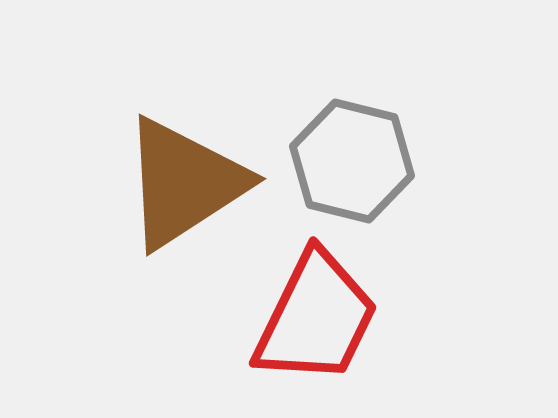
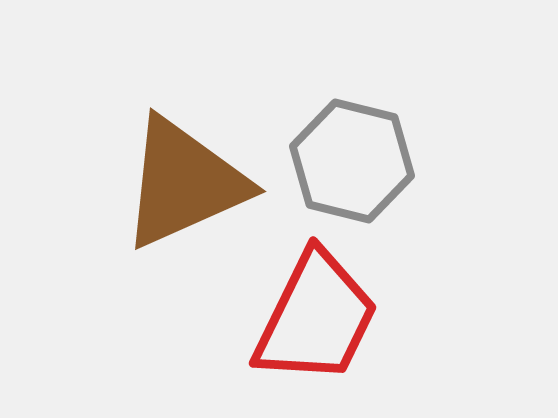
brown triangle: rotated 9 degrees clockwise
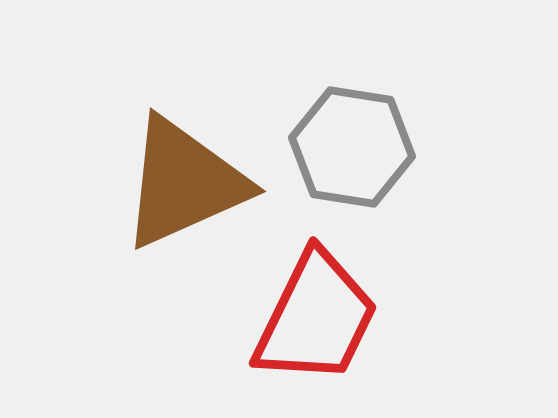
gray hexagon: moved 14 px up; rotated 5 degrees counterclockwise
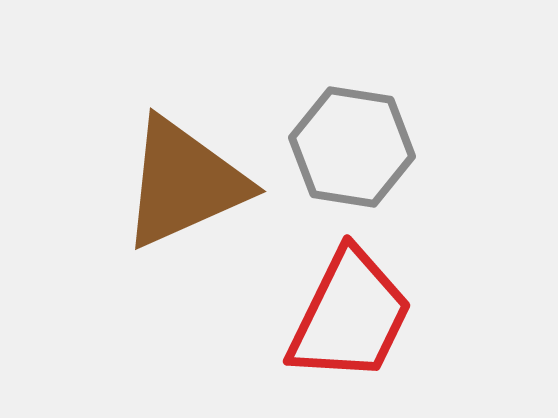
red trapezoid: moved 34 px right, 2 px up
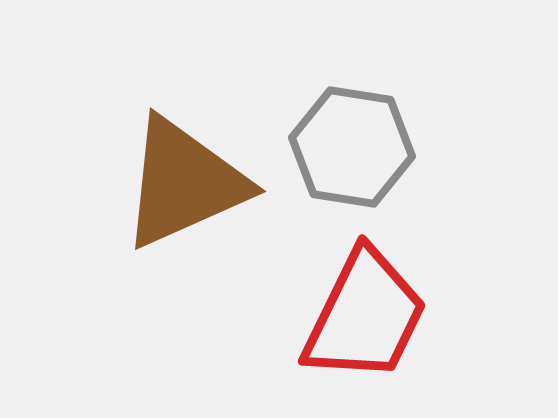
red trapezoid: moved 15 px right
